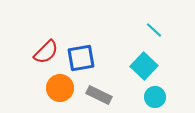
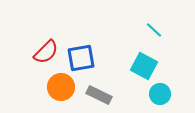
cyan square: rotated 16 degrees counterclockwise
orange circle: moved 1 px right, 1 px up
cyan circle: moved 5 px right, 3 px up
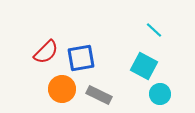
orange circle: moved 1 px right, 2 px down
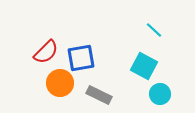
orange circle: moved 2 px left, 6 px up
